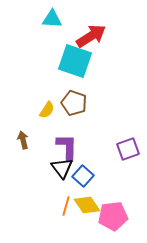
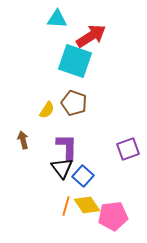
cyan triangle: moved 5 px right
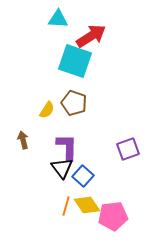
cyan triangle: moved 1 px right
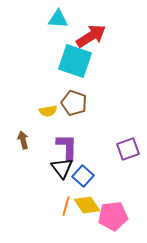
yellow semicircle: moved 1 px right, 1 px down; rotated 48 degrees clockwise
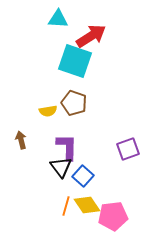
brown arrow: moved 2 px left
black triangle: moved 1 px left, 1 px up
